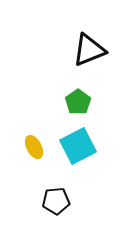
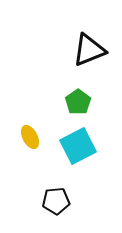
yellow ellipse: moved 4 px left, 10 px up
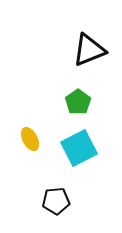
yellow ellipse: moved 2 px down
cyan square: moved 1 px right, 2 px down
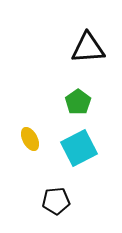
black triangle: moved 1 px left, 2 px up; rotated 18 degrees clockwise
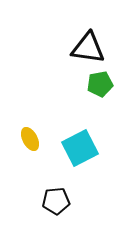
black triangle: rotated 12 degrees clockwise
green pentagon: moved 22 px right, 18 px up; rotated 25 degrees clockwise
cyan square: moved 1 px right
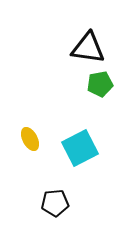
black pentagon: moved 1 px left, 2 px down
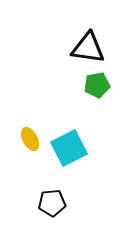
green pentagon: moved 3 px left, 1 px down
cyan square: moved 11 px left
black pentagon: moved 3 px left
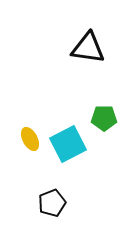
green pentagon: moved 7 px right, 33 px down; rotated 10 degrees clockwise
cyan square: moved 1 px left, 4 px up
black pentagon: rotated 16 degrees counterclockwise
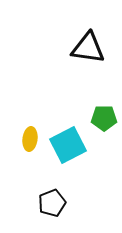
yellow ellipse: rotated 35 degrees clockwise
cyan square: moved 1 px down
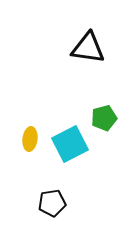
green pentagon: rotated 15 degrees counterclockwise
cyan square: moved 2 px right, 1 px up
black pentagon: rotated 12 degrees clockwise
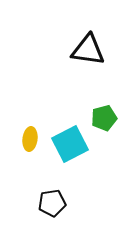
black triangle: moved 2 px down
